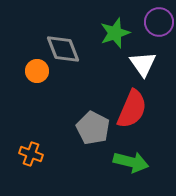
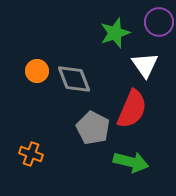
gray diamond: moved 11 px right, 30 px down
white triangle: moved 2 px right, 1 px down
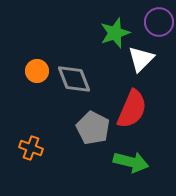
white triangle: moved 4 px left, 6 px up; rotated 20 degrees clockwise
orange cross: moved 6 px up
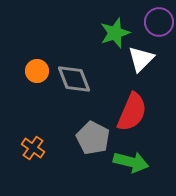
red semicircle: moved 3 px down
gray pentagon: moved 10 px down
orange cross: moved 2 px right; rotated 15 degrees clockwise
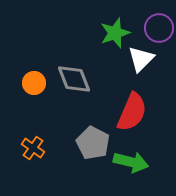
purple circle: moved 6 px down
orange circle: moved 3 px left, 12 px down
gray pentagon: moved 5 px down
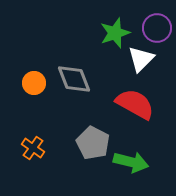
purple circle: moved 2 px left
red semicircle: moved 3 px right, 8 px up; rotated 84 degrees counterclockwise
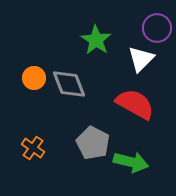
green star: moved 19 px left, 7 px down; rotated 20 degrees counterclockwise
gray diamond: moved 5 px left, 5 px down
orange circle: moved 5 px up
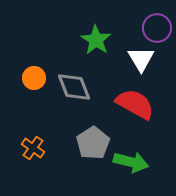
white triangle: rotated 16 degrees counterclockwise
gray diamond: moved 5 px right, 3 px down
gray pentagon: rotated 12 degrees clockwise
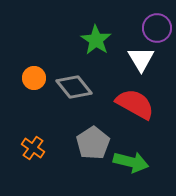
gray diamond: rotated 18 degrees counterclockwise
